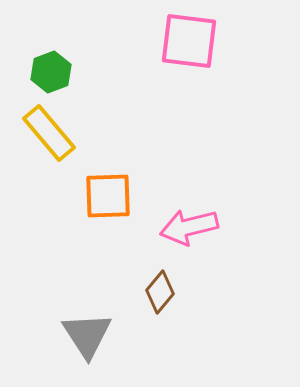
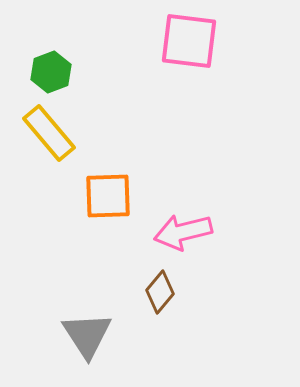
pink arrow: moved 6 px left, 5 px down
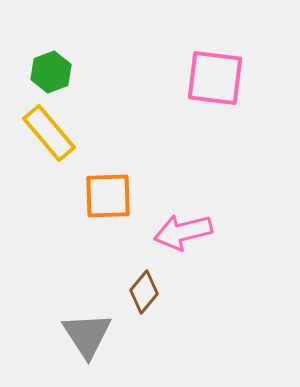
pink square: moved 26 px right, 37 px down
brown diamond: moved 16 px left
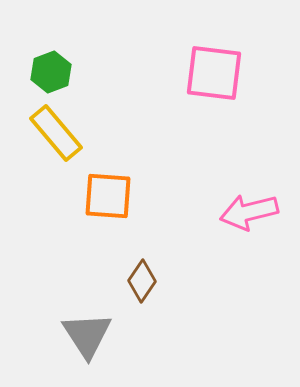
pink square: moved 1 px left, 5 px up
yellow rectangle: moved 7 px right
orange square: rotated 6 degrees clockwise
pink arrow: moved 66 px right, 20 px up
brown diamond: moved 2 px left, 11 px up; rotated 6 degrees counterclockwise
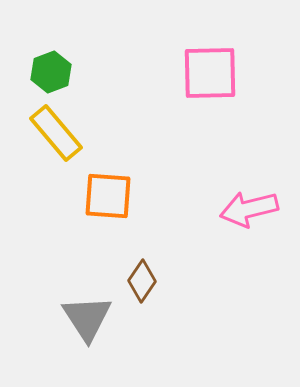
pink square: moved 4 px left; rotated 8 degrees counterclockwise
pink arrow: moved 3 px up
gray triangle: moved 17 px up
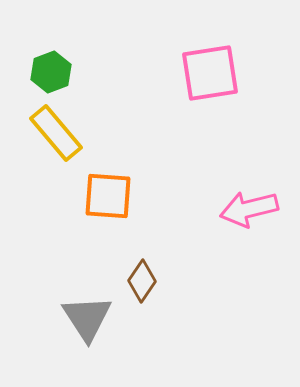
pink square: rotated 8 degrees counterclockwise
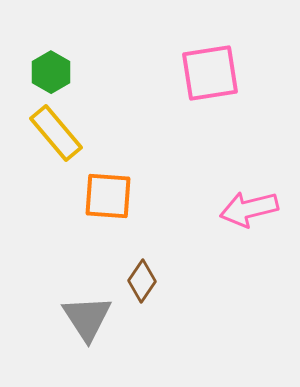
green hexagon: rotated 9 degrees counterclockwise
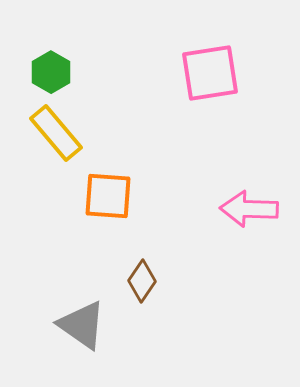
pink arrow: rotated 16 degrees clockwise
gray triangle: moved 5 px left, 7 px down; rotated 22 degrees counterclockwise
